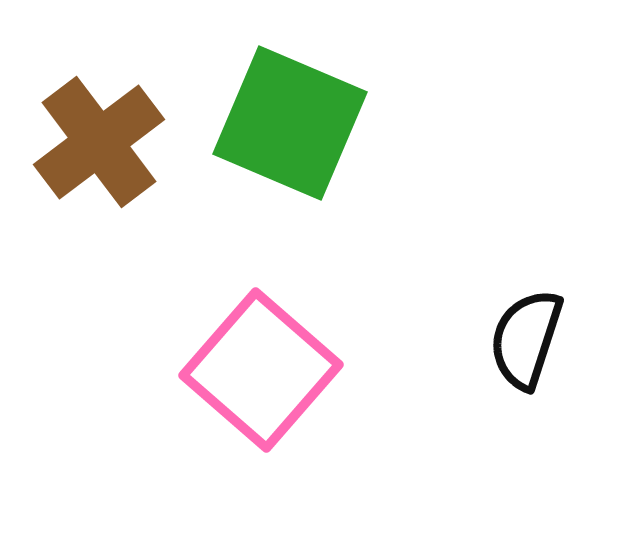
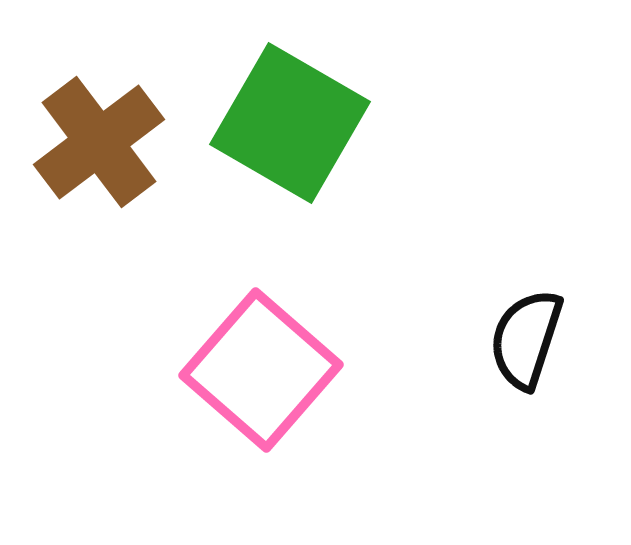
green square: rotated 7 degrees clockwise
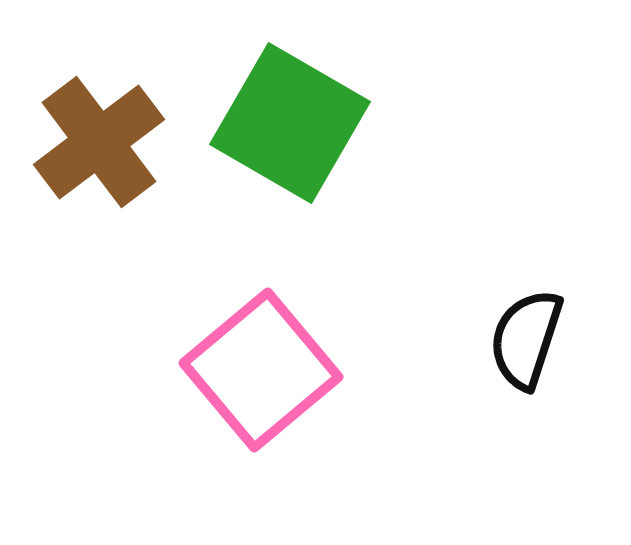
pink square: rotated 9 degrees clockwise
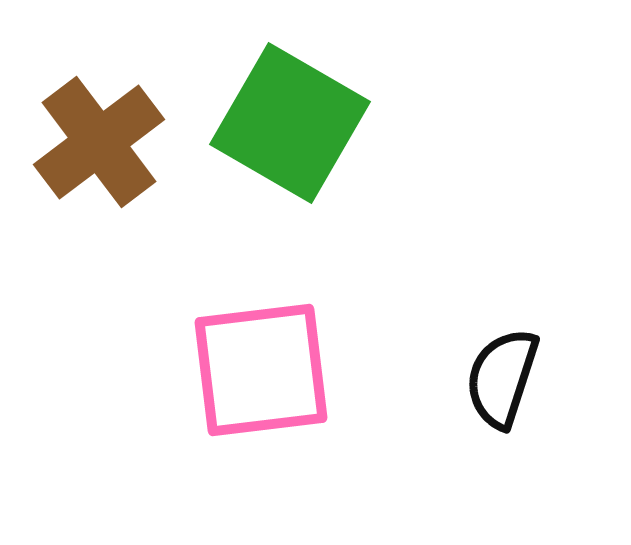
black semicircle: moved 24 px left, 39 px down
pink square: rotated 33 degrees clockwise
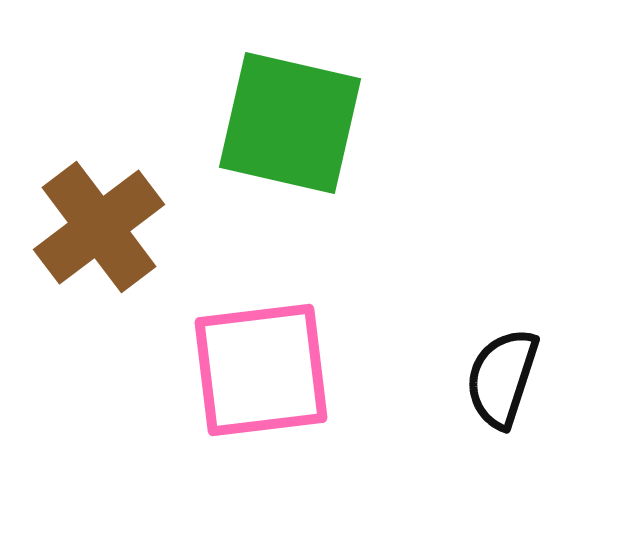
green square: rotated 17 degrees counterclockwise
brown cross: moved 85 px down
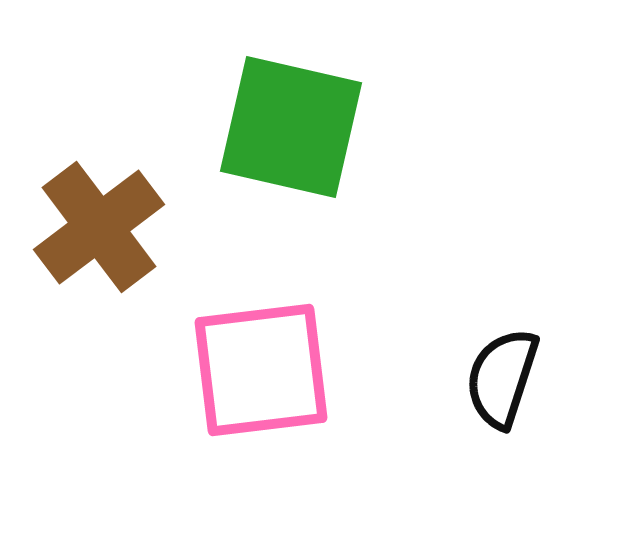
green square: moved 1 px right, 4 px down
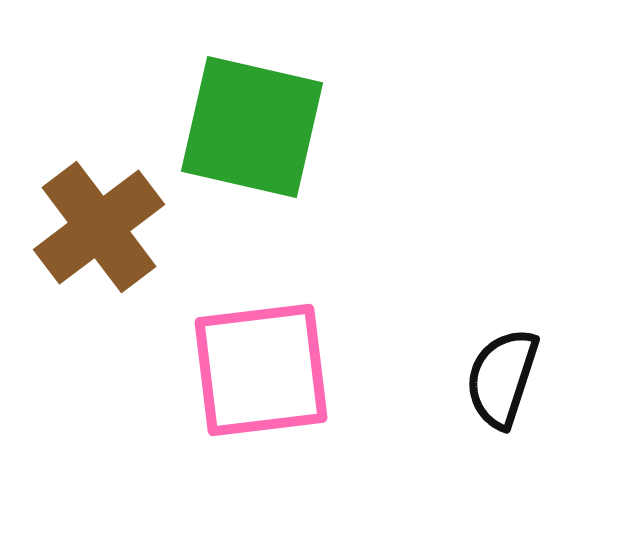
green square: moved 39 px left
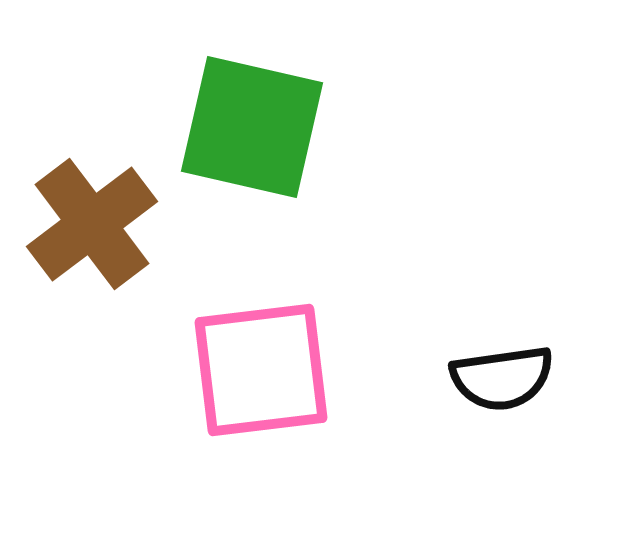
brown cross: moved 7 px left, 3 px up
black semicircle: rotated 116 degrees counterclockwise
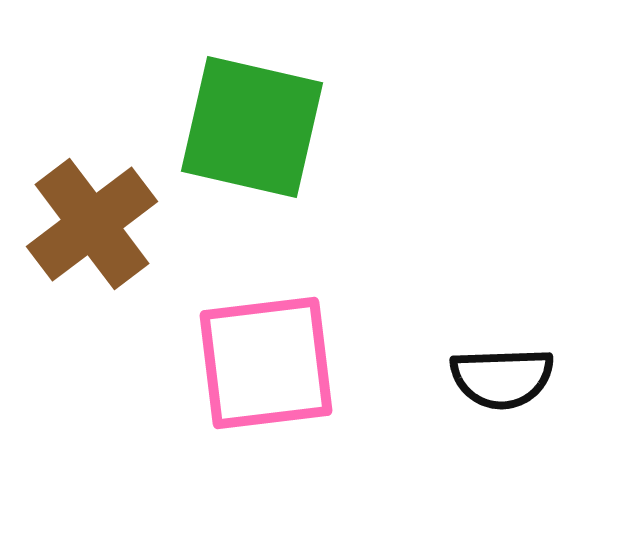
pink square: moved 5 px right, 7 px up
black semicircle: rotated 6 degrees clockwise
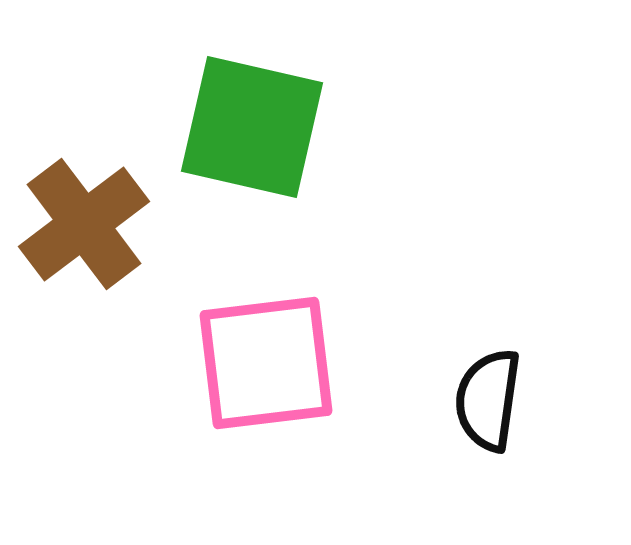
brown cross: moved 8 px left
black semicircle: moved 14 px left, 22 px down; rotated 100 degrees clockwise
